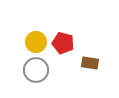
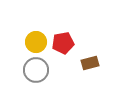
red pentagon: rotated 25 degrees counterclockwise
brown rectangle: rotated 24 degrees counterclockwise
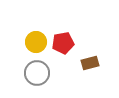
gray circle: moved 1 px right, 3 px down
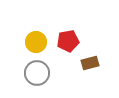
red pentagon: moved 5 px right, 2 px up
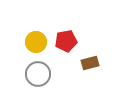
red pentagon: moved 2 px left
gray circle: moved 1 px right, 1 px down
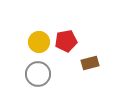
yellow circle: moved 3 px right
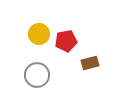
yellow circle: moved 8 px up
gray circle: moved 1 px left, 1 px down
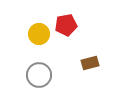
red pentagon: moved 16 px up
gray circle: moved 2 px right
